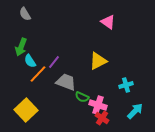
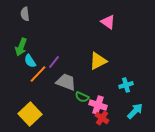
gray semicircle: rotated 24 degrees clockwise
yellow square: moved 4 px right, 4 px down
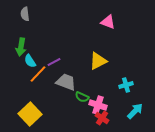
pink triangle: rotated 14 degrees counterclockwise
green arrow: rotated 12 degrees counterclockwise
purple line: rotated 24 degrees clockwise
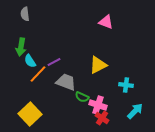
pink triangle: moved 2 px left
yellow triangle: moved 4 px down
cyan cross: rotated 24 degrees clockwise
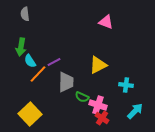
gray trapezoid: rotated 70 degrees clockwise
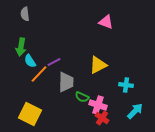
orange line: moved 1 px right
yellow square: rotated 20 degrees counterclockwise
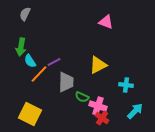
gray semicircle: rotated 32 degrees clockwise
pink cross: moved 1 px down
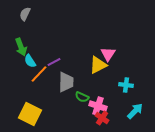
pink triangle: moved 2 px right, 32 px down; rotated 42 degrees clockwise
green arrow: rotated 30 degrees counterclockwise
